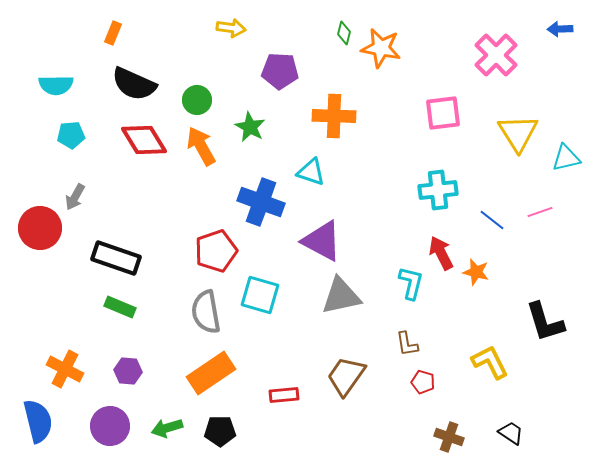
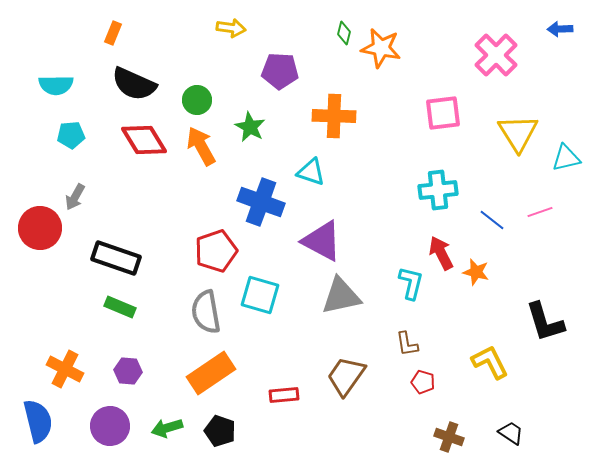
black pentagon at (220, 431): rotated 20 degrees clockwise
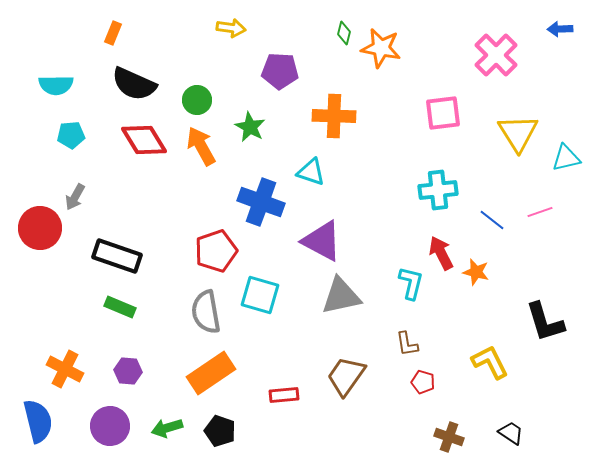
black rectangle at (116, 258): moved 1 px right, 2 px up
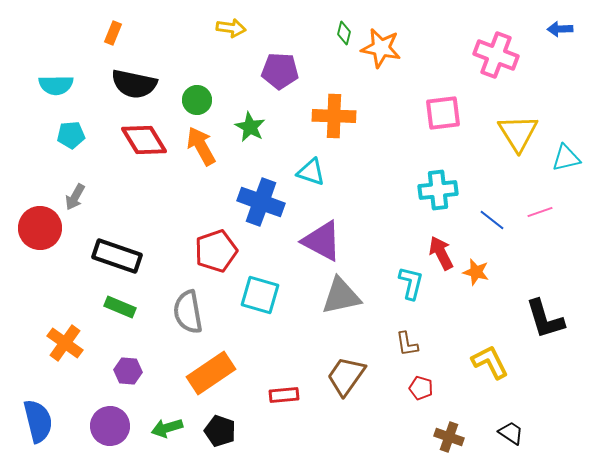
pink cross at (496, 55): rotated 24 degrees counterclockwise
black semicircle at (134, 84): rotated 12 degrees counterclockwise
gray semicircle at (206, 312): moved 18 px left
black L-shape at (545, 322): moved 3 px up
orange cross at (65, 369): moved 26 px up; rotated 9 degrees clockwise
red pentagon at (423, 382): moved 2 px left, 6 px down
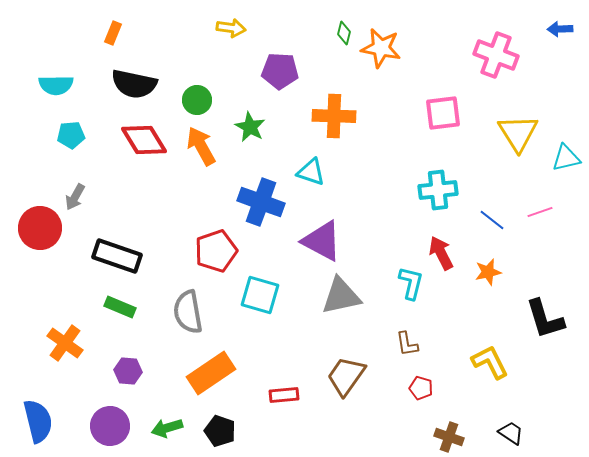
orange star at (476, 272): moved 12 px right; rotated 28 degrees counterclockwise
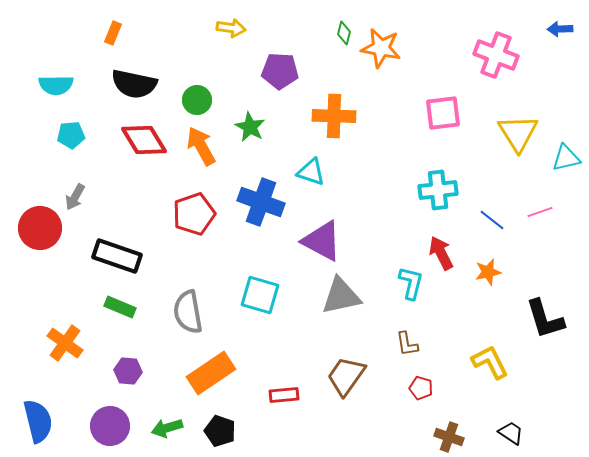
red pentagon at (216, 251): moved 22 px left, 37 px up
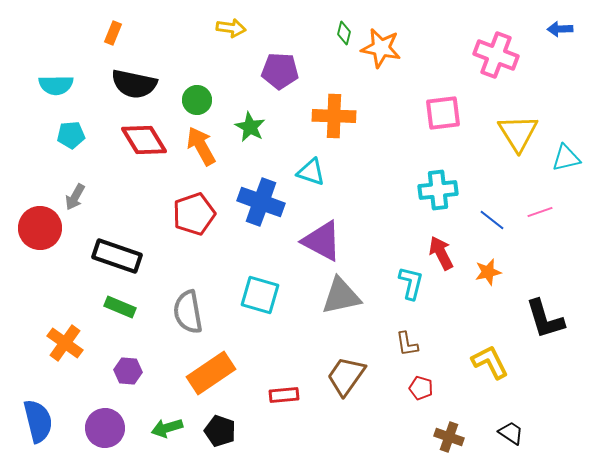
purple circle at (110, 426): moved 5 px left, 2 px down
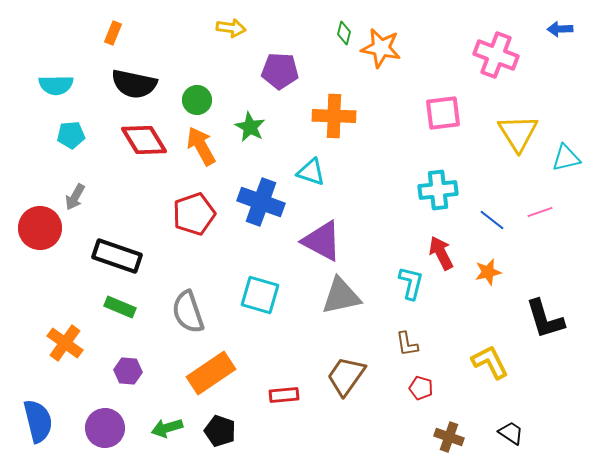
gray semicircle at (188, 312): rotated 9 degrees counterclockwise
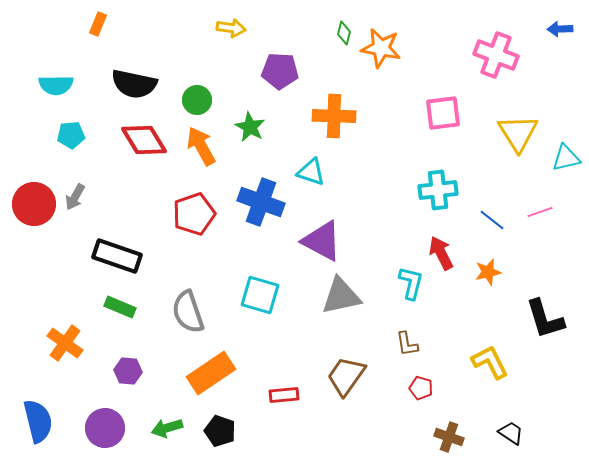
orange rectangle at (113, 33): moved 15 px left, 9 px up
red circle at (40, 228): moved 6 px left, 24 px up
